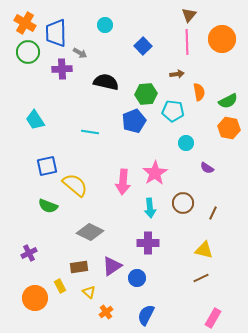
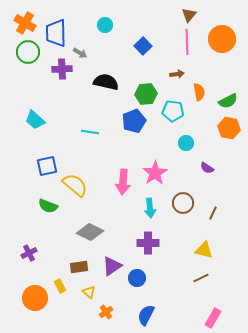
cyan trapezoid at (35, 120): rotated 15 degrees counterclockwise
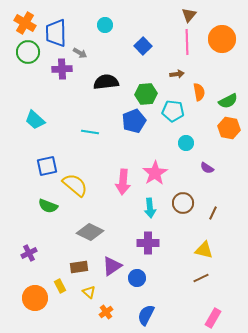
black semicircle at (106, 82): rotated 20 degrees counterclockwise
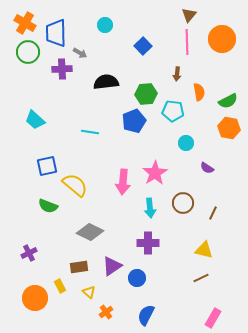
brown arrow at (177, 74): rotated 104 degrees clockwise
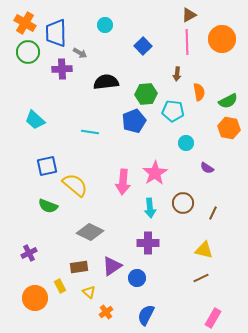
brown triangle at (189, 15): rotated 21 degrees clockwise
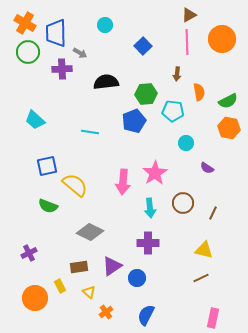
pink rectangle at (213, 318): rotated 18 degrees counterclockwise
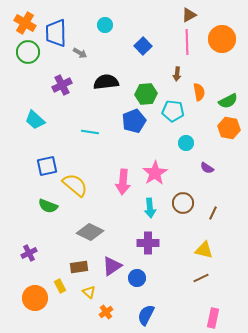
purple cross at (62, 69): moved 16 px down; rotated 24 degrees counterclockwise
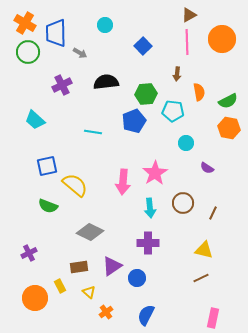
cyan line at (90, 132): moved 3 px right
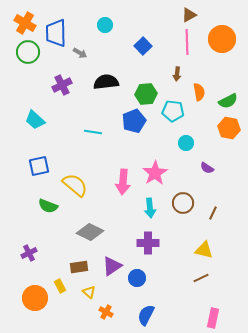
blue square at (47, 166): moved 8 px left
orange cross at (106, 312): rotated 24 degrees counterclockwise
